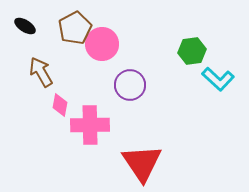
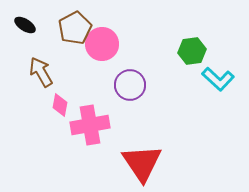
black ellipse: moved 1 px up
pink cross: rotated 9 degrees counterclockwise
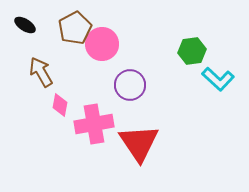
pink cross: moved 4 px right, 1 px up
red triangle: moved 3 px left, 20 px up
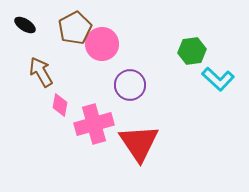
pink cross: rotated 6 degrees counterclockwise
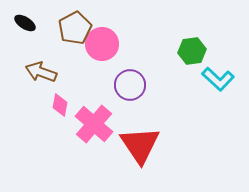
black ellipse: moved 2 px up
brown arrow: rotated 40 degrees counterclockwise
pink cross: rotated 33 degrees counterclockwise
red triangle: moved 1 px right, 2 px down
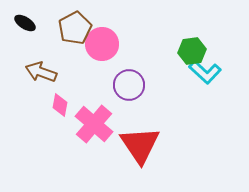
cyan L-shape: moved 13 px left, 7 px up
purple circle: moved 1 px left
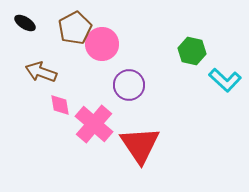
green hexagon: rotated 20 degrees clockwise
cyan L-shape: moved 20 px right, 8 px down
pink diamond: rotated 20 degrees counterclockwise
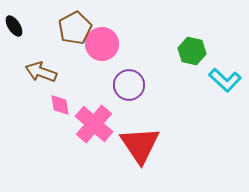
black ellipse: moved 11 px left, 3 px down; rotated 25 degrees clockwise
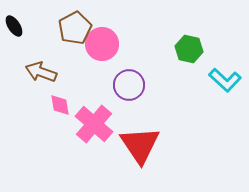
green hexagon: moved 3 px left, 2 px up
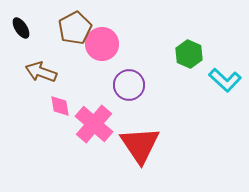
black ellipse: moved 7 px right, 2 px down
green hexagon: moved 5 px down; rotated 12 degrees clockwise
pink diamond: moved 1 px down
